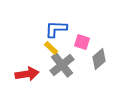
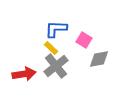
pink square: moved 2 px right, 2 px up; rotated 14 degrees clockwise
gray diamond: rotated 30 degrees clockwise
gray cross: moved 6 px left, 1 px down
red arrow: moved 3 px left
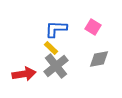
pink square: moved 9 px right, 13 px up
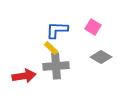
blue L-shape: moved 1 px right, 1 px down
gray diamond: moved 2 px right, 2 px up; rotated 40 degrees clockwise
gray cross: rotated 35 degrees clockwise
red arrow: moved 2 px down
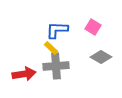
red arrow: moved 2 px up
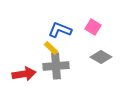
blue L-shape: moved 3 px right; rotated 20 degrees clockwise
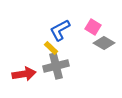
blue L-shape: rotated 50 degrees counterclockwise
gray diamond: moved 3 px right, 14 px up
gray cross: rotated 10 degrees counterclockwise
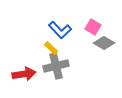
blue L-shape: rotated 105 degrees counterclockwise
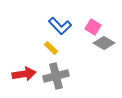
blue L-shape: moved 4 px up
gray cross: moved 10 px down
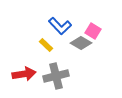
pink square: moved 4 px down
gray diamond: moved 23 px left
yellow rectangle: moved 5 px left, 3 px up
